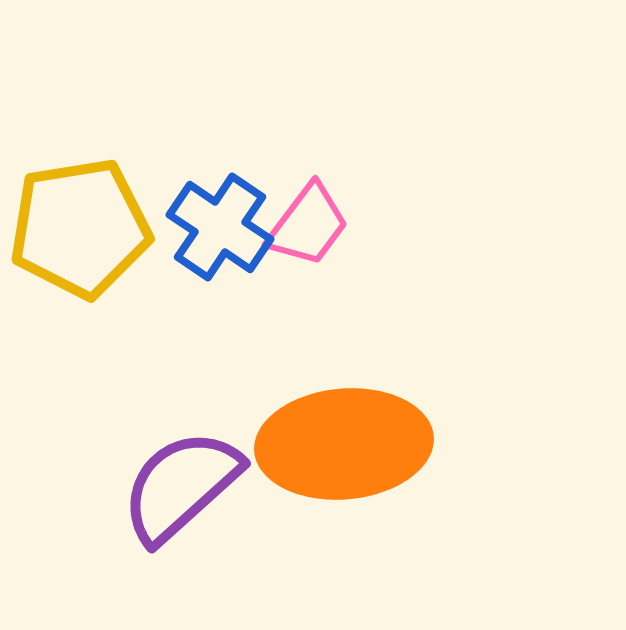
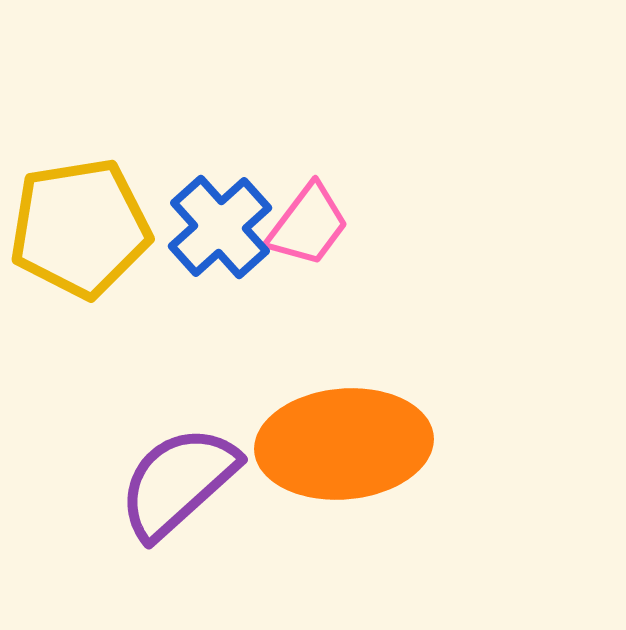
blue cross: rotated 14 degrees clockwise
purple semicircle: moved 3 px left, 4 px up
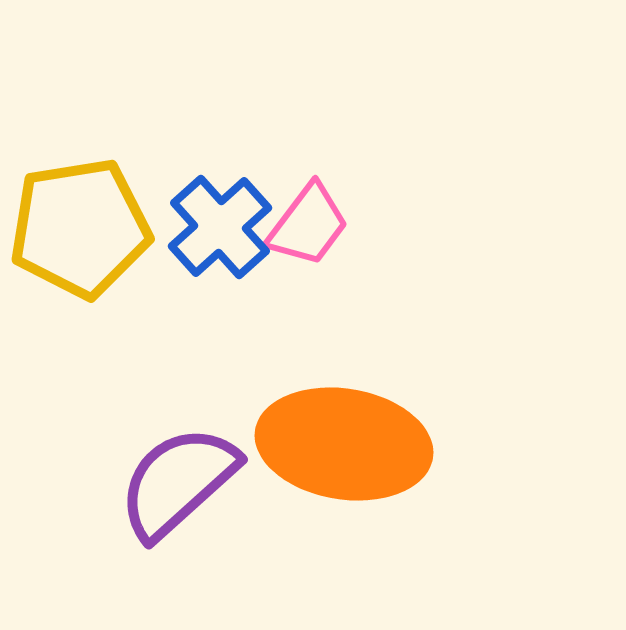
orange ellipse: rotated 14 degrees clockwise
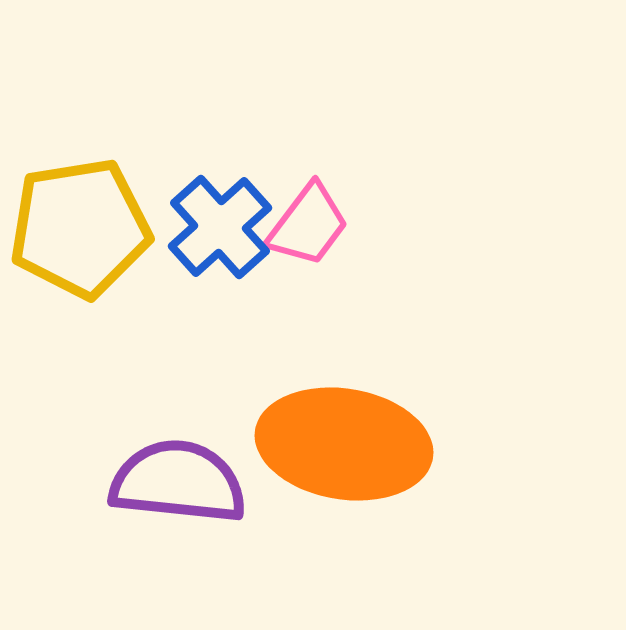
purple semicircle: rotated 48 degrees clockwise
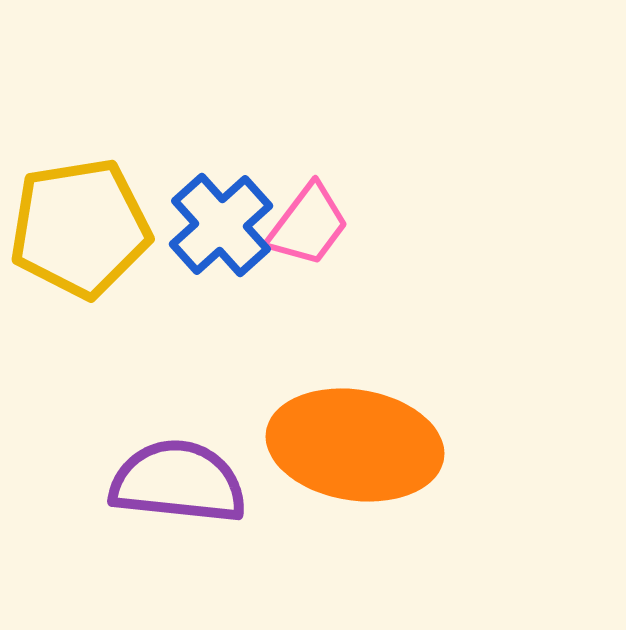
blue cross: moved 1 px right, 2 px up
orange ellipse: moved 11 px right, 1 px down
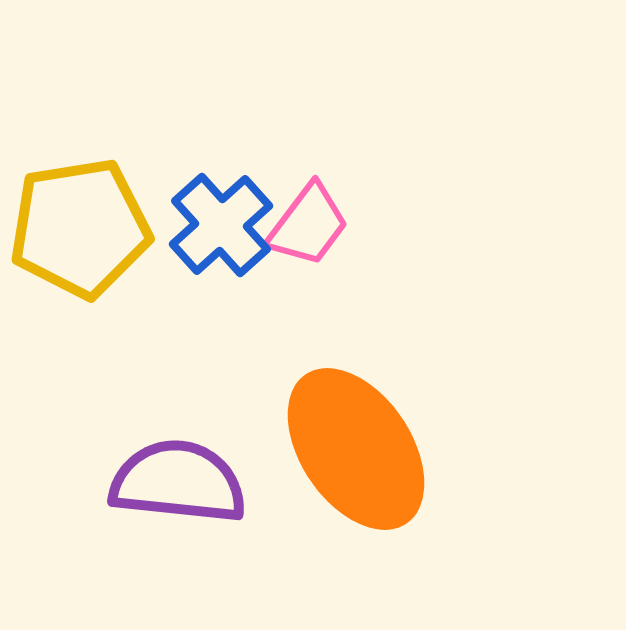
orange ellipse: moved 1 px right, 4 px down; rotated 47 degrees clockwise
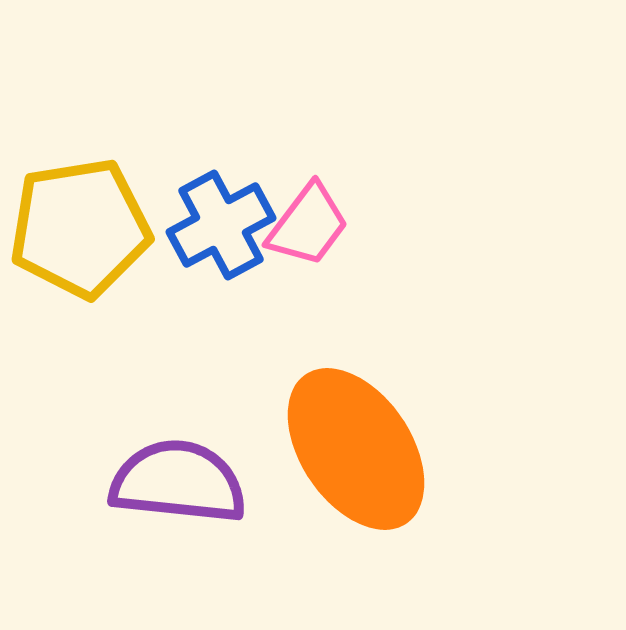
blue cross: rotated 14 degrees clockwise
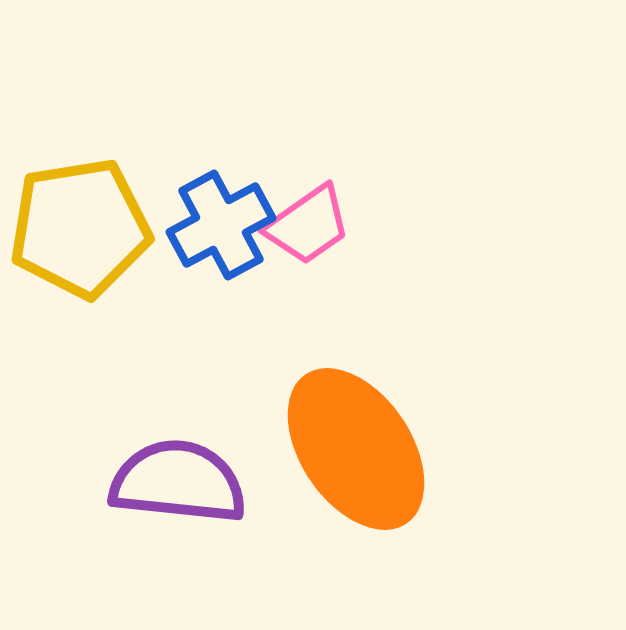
pink trapezoid: rotated 18 degrees clockwise
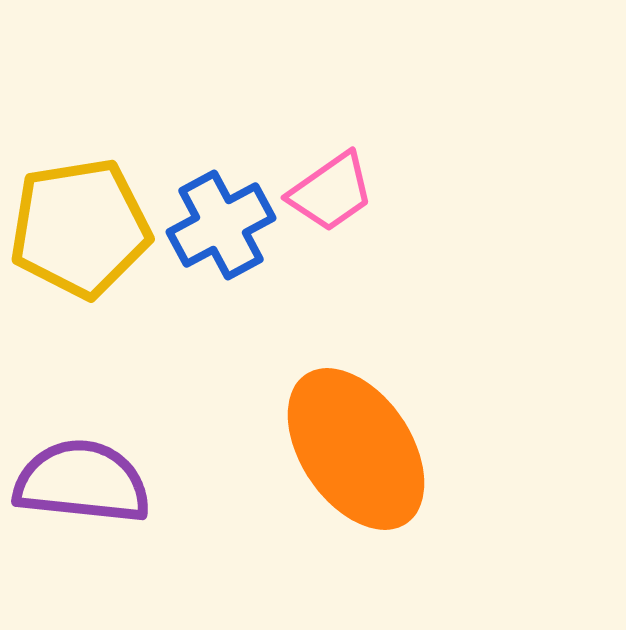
pink trapezoid: moved 23 px right, 33 px up
purple semicircle: moved 96 px left
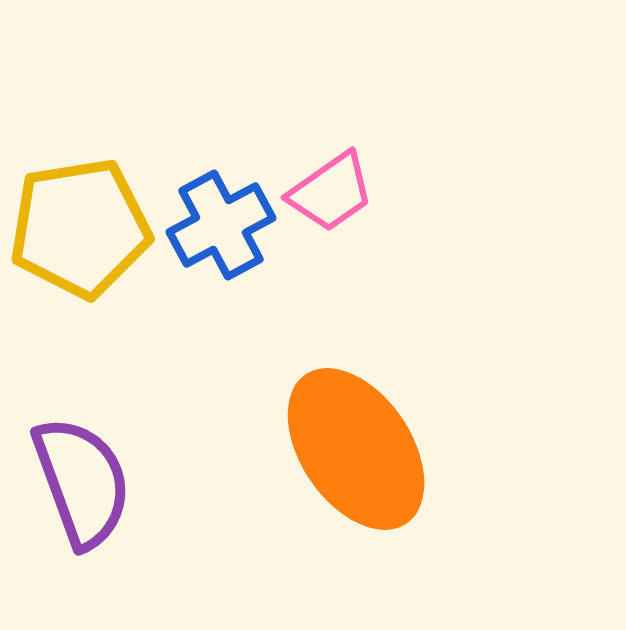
purple semicircle: rotated 64 degrees clockwise
